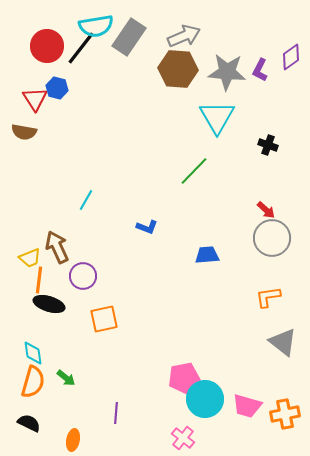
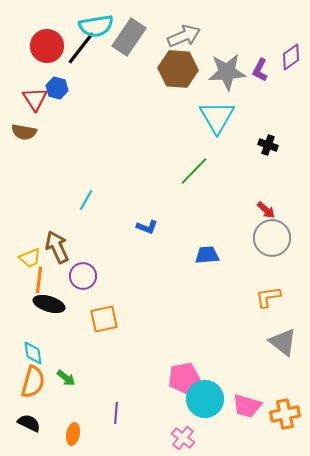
gray star: rotated 9 degrees counterclockwise
orange ellipse: moved 6 px up
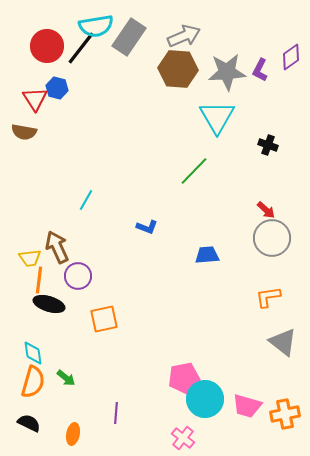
yellow trapezoid: rotated 15 degrees clockwise
purple circle: moved 5 px left
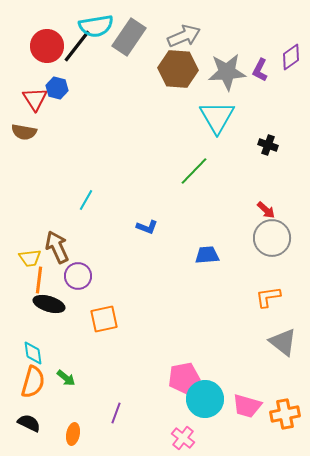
black line: moved 4 px left, 2 px up
purple line: rotated 15 degrees clockwise
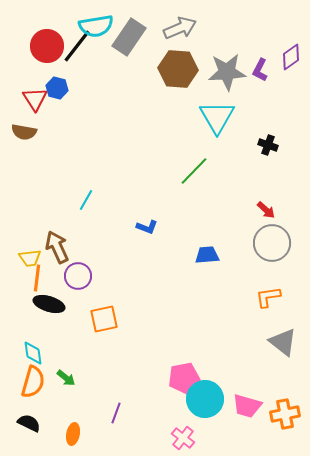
gray arrow: moved 4 px left, 8 px up
gray circle: moved 5 px down
orange line: moved 2 px left, 2 px up
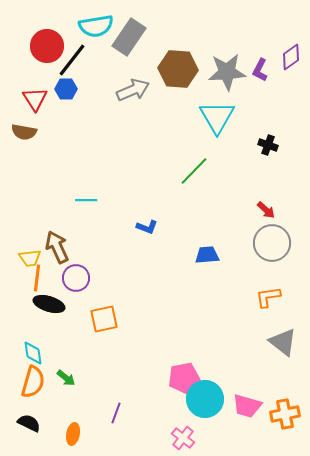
gray arrow: moved 47 px left, 62 px down
black line: moved 5 px left, 14 px down
blue hexagon: moved 9 px right, 1 px down; rotated 15 degrees counterclockwise
cyan line: rotated 60 degrees clockwise
purple circle: moved 2 px left, 2 px down
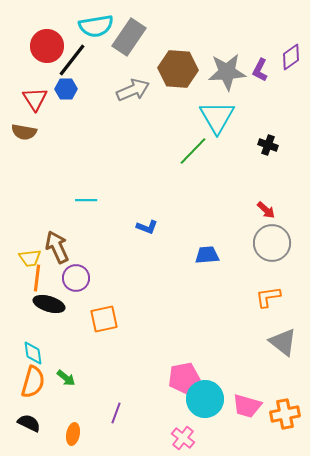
green line: moved 1 px left, 20 px up
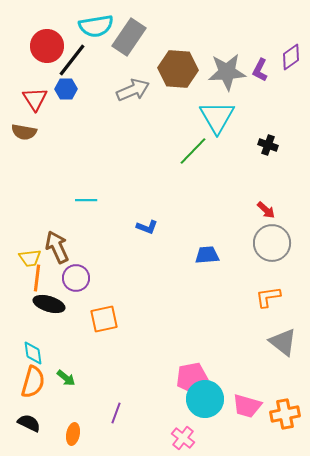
pink pentagon: moved 8 px right
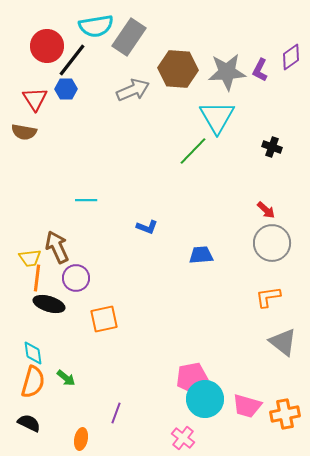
black cross: moved 4 px right, 2 px down
blue trapezoid: moved 6 px left
orange ellipse: moved 8 px right, 5 px down
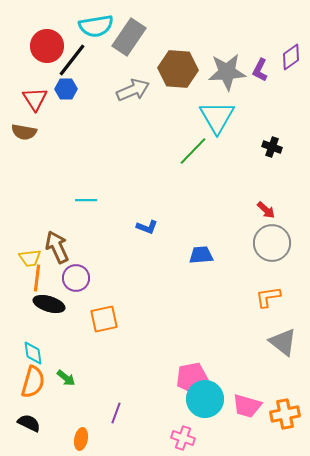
pink cross: rotated 20 degrees counterclockwise
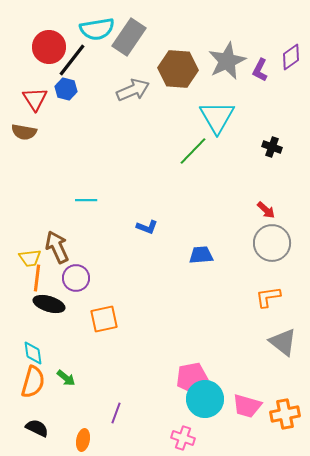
cyan semicircle: moved 1 px right, 3 px down
red circle: moved 2 px right, 1 px down
gray star: moved 11 px up; rotated 21 degrees counterclockwise
blue hexagon: rotated 15 degrees clockwise
black semicircle: moved 8 px right, 5 px down
orange ellipse: moved 2 px right, 1 px down
